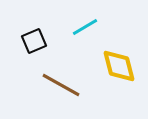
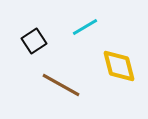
black square: rotated 10 degrees counterclockwise
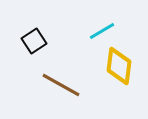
cyan line: moved 17 px right, 4 px down
yellow diamond: rotated 21 degrees clockwise
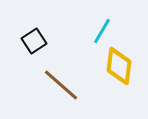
cyan line: rotated 28 degrees counterclockwise
brown line: rotated 12 degrees clockwise
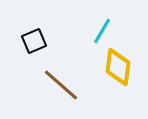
black square: rotated 10 degrees clockwise
yellow diamond: moved 1 px left, 1 px down
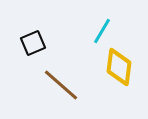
black square: moved 1 px left, 2 px down
yellow diamond: moved 1 px right
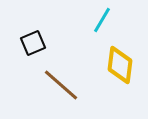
cyan line: moved 11 px up
yellow diamond: moved 1 px right, 2 px up
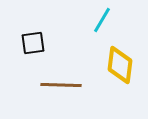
black square: rotated 15 degrees clockwise
brown line: rotated 39 degrees counterclockwise
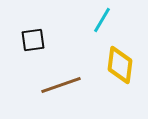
black square: moved 3 px up
brown line: rotated 21 degrees counterclockwise
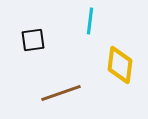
cyan line: moved 12 px left, 1 px down; rotated 24 degrees counterclockwise
brown line: moved 8 px down
